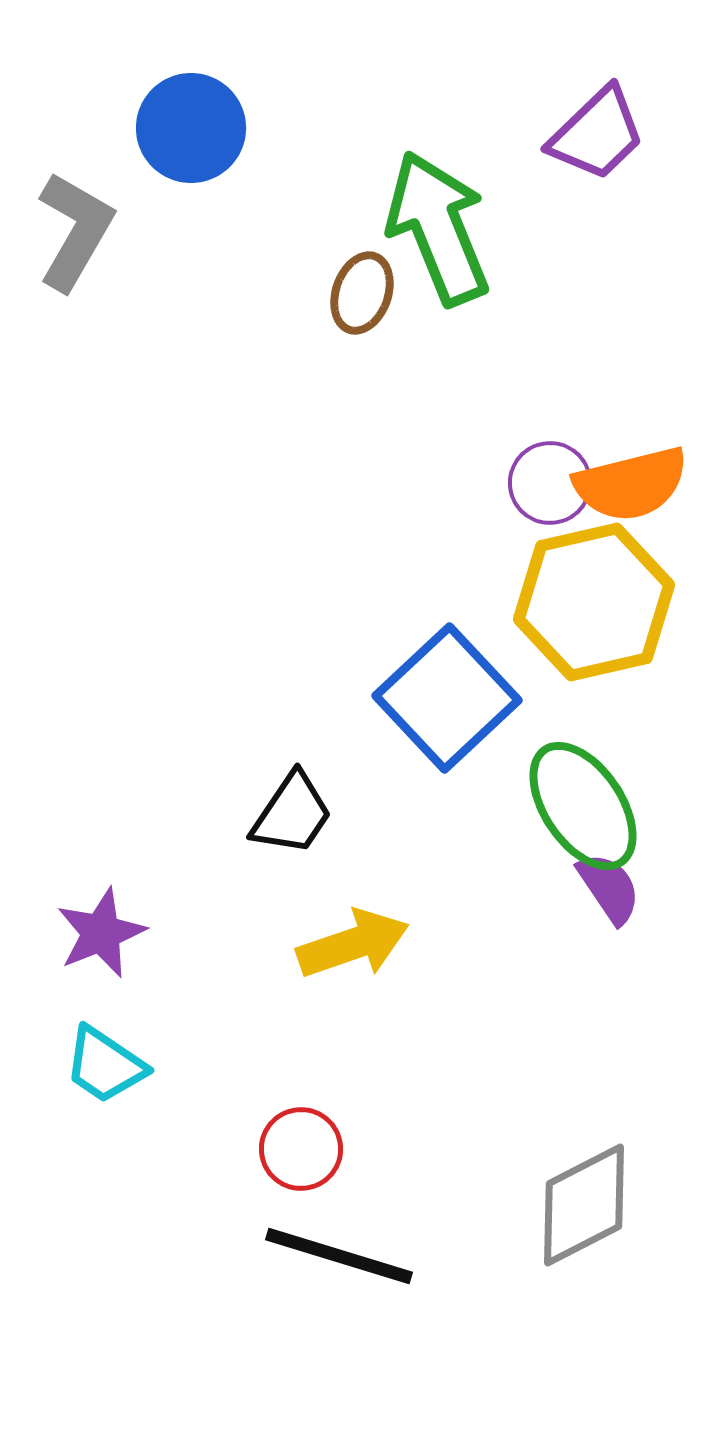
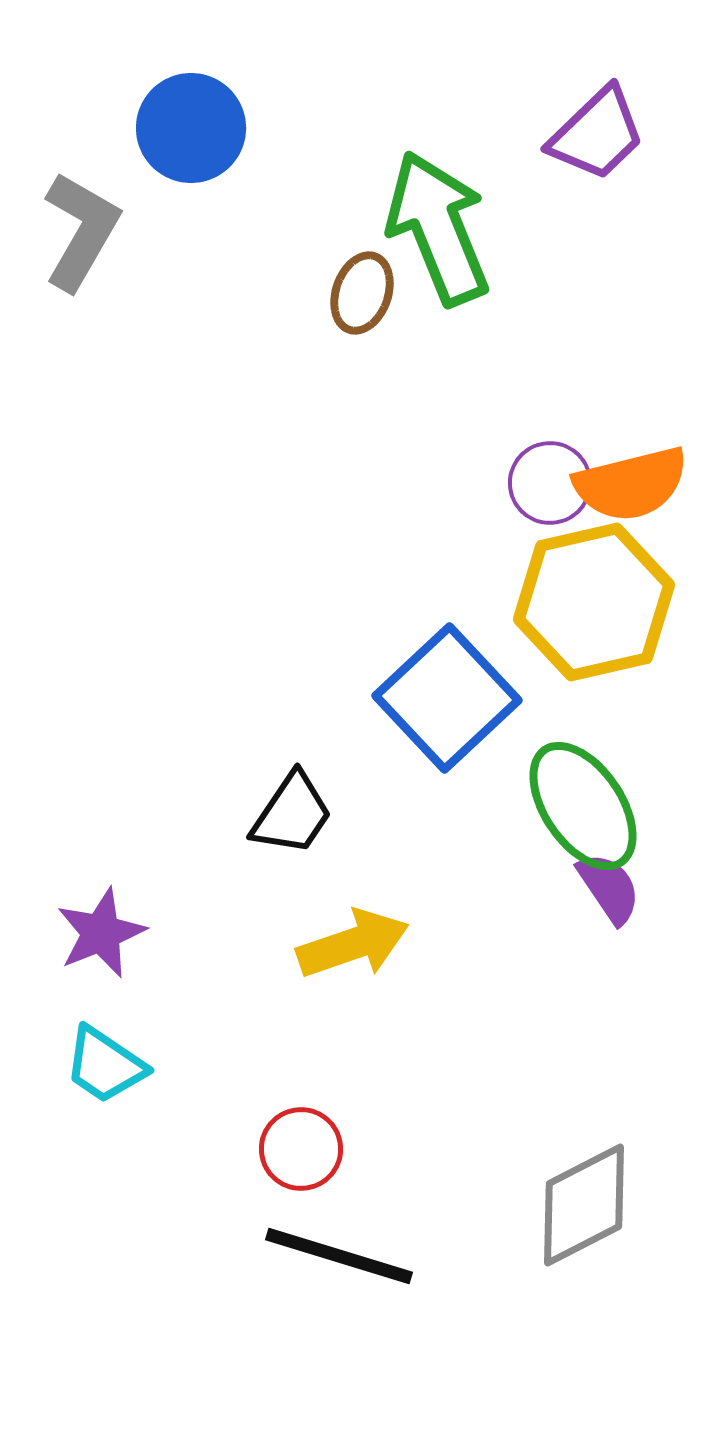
gray L-shape: moved 6 px right
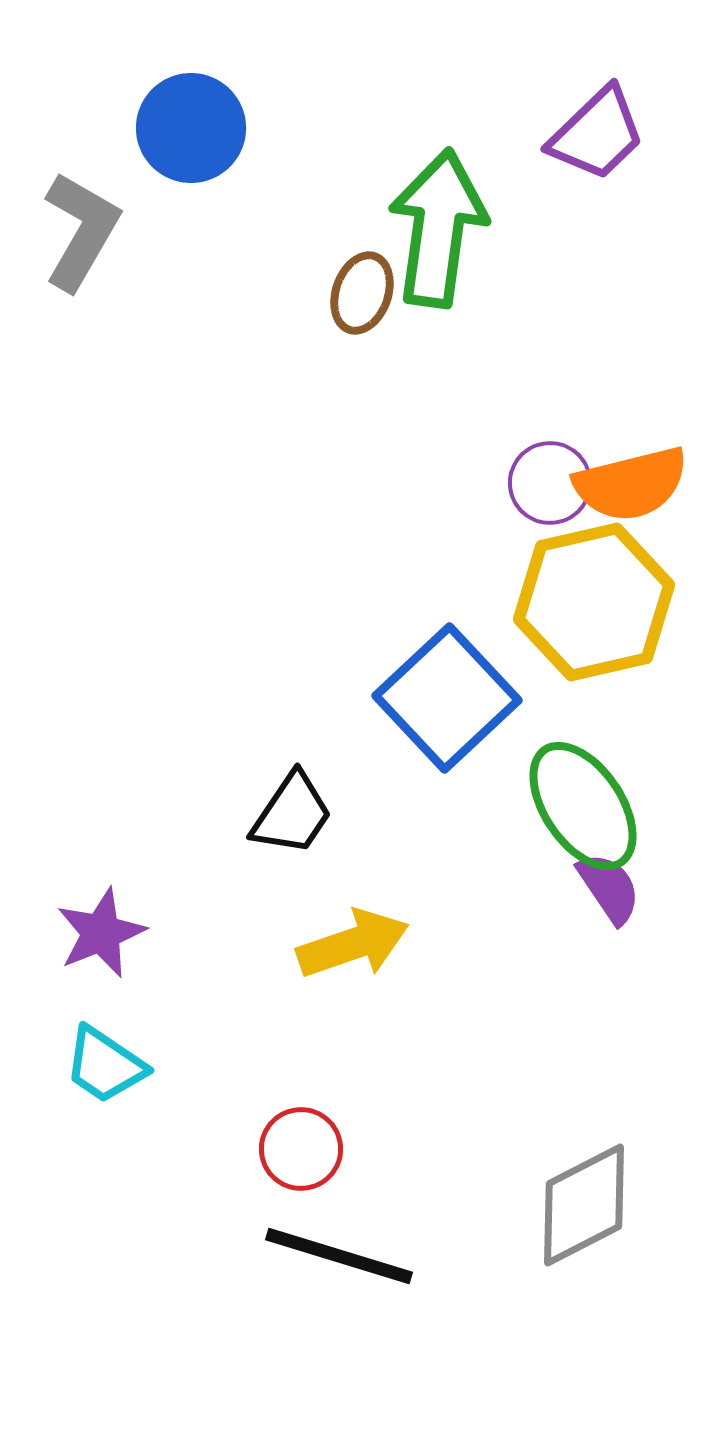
green arrow: rotated 30 degrees clockwise
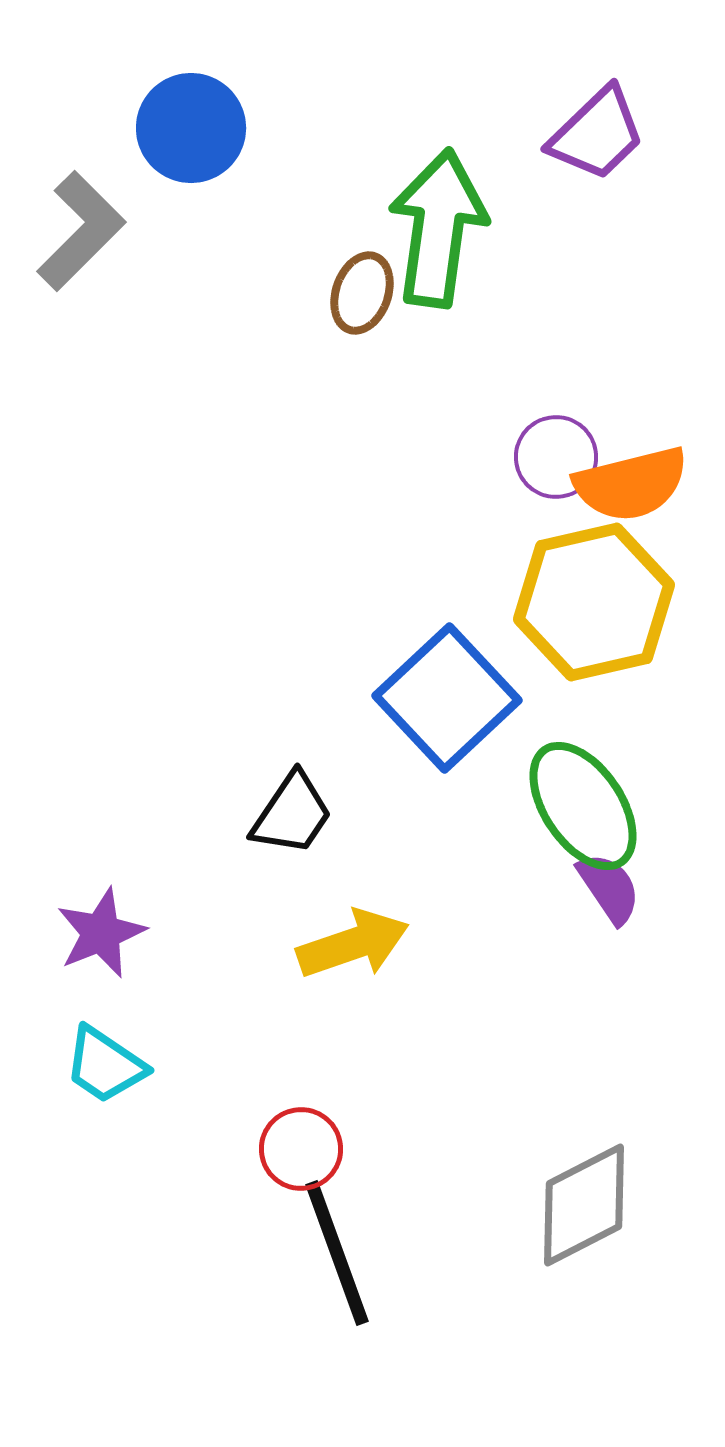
gray L-shape: rotated 15 degrees clockwise
purple circle: moved 6 px right, 26 px up
black line: moved 2 px left, 3 px up; rotated 53 degrees clockwise
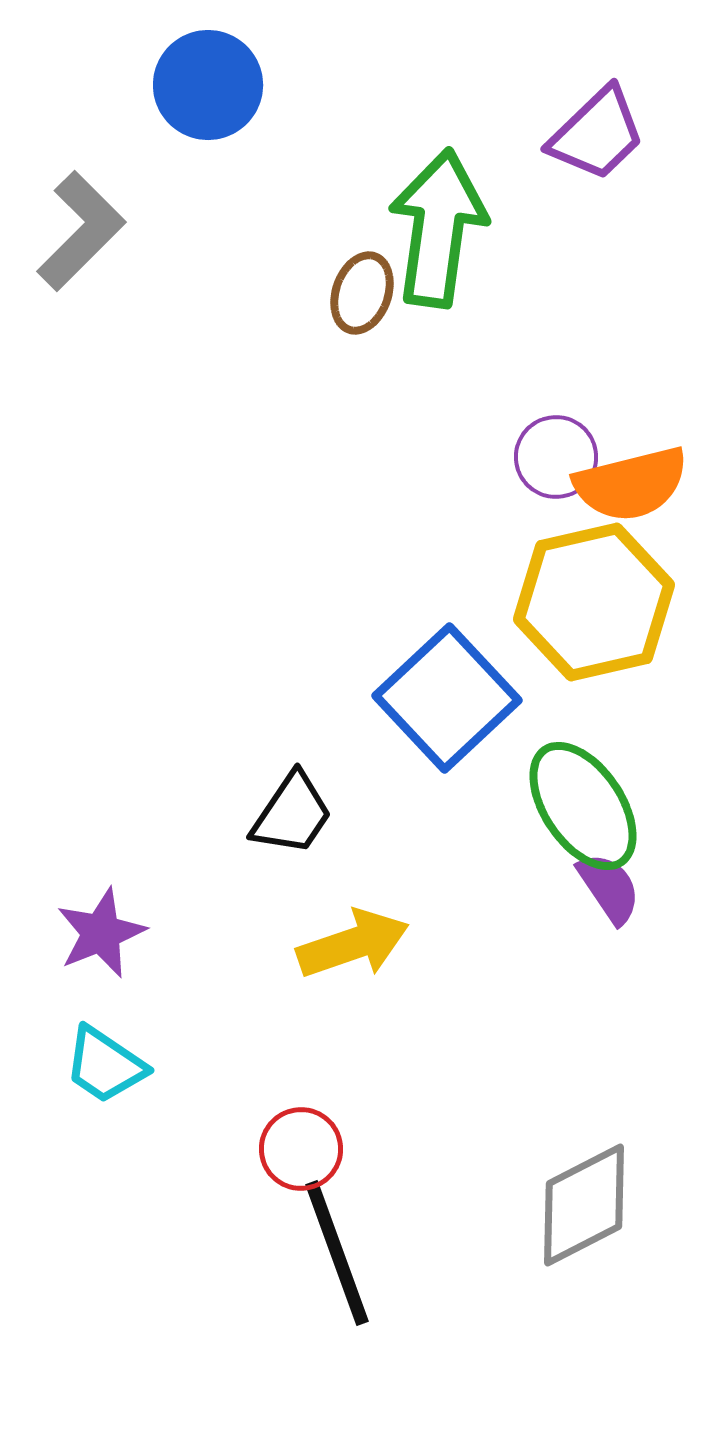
blue circle: moved 17 px right, 43 px up
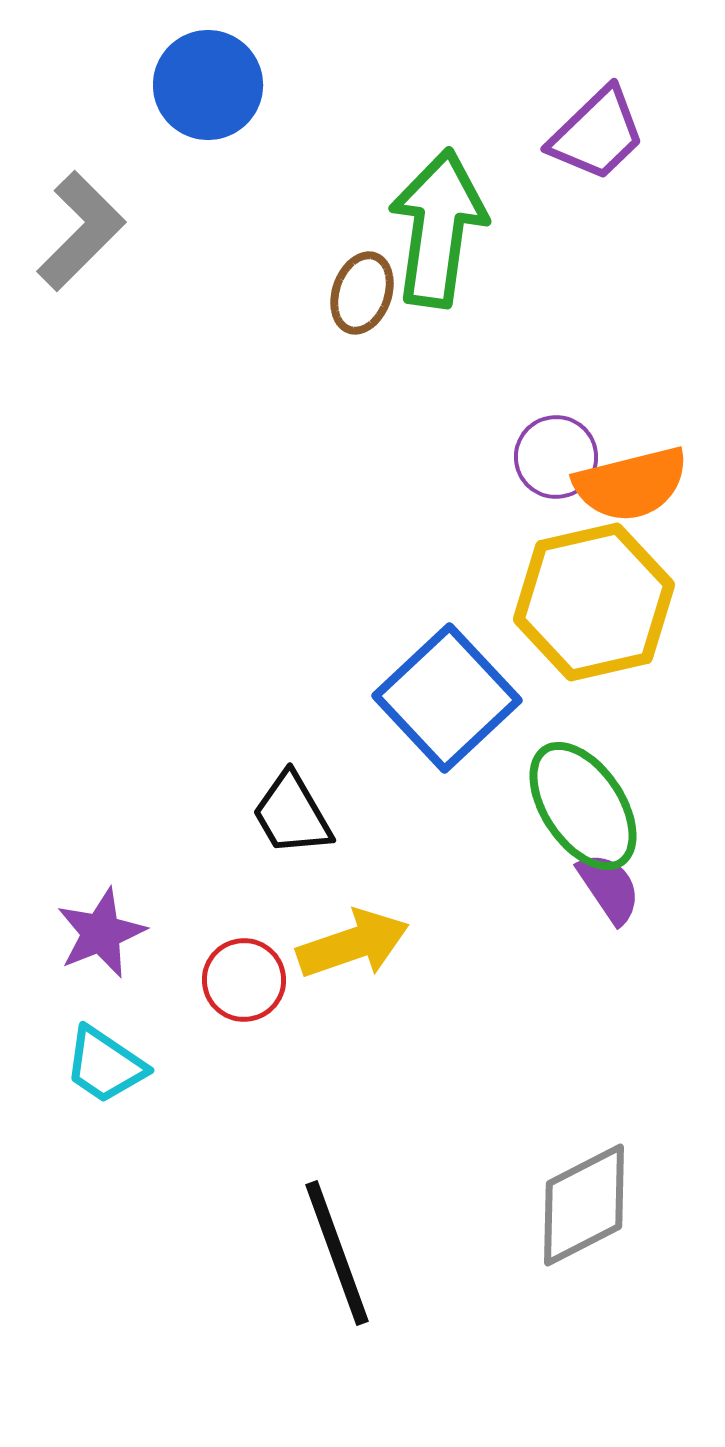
black trapezoid: rotated 116 degrees clockwise
red circle: moved 57 px left, 169 px up
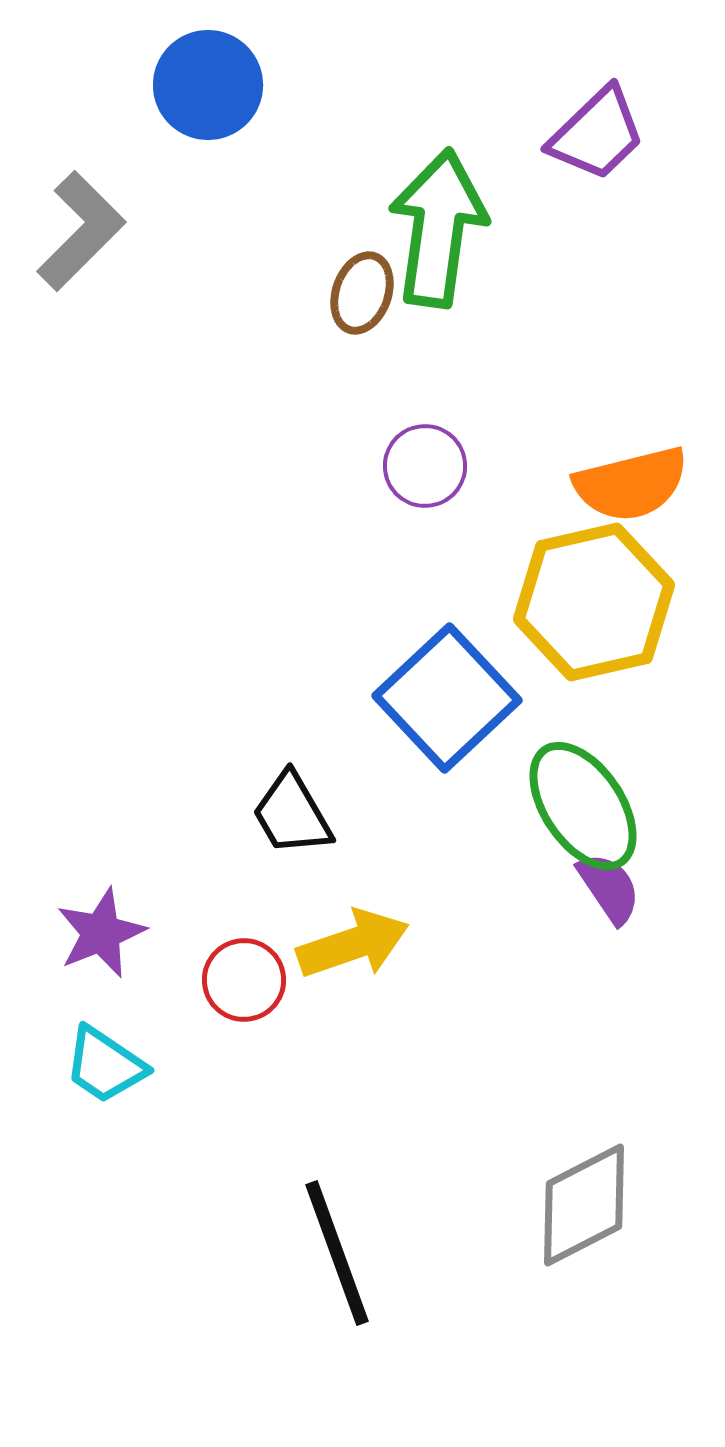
purple circle: moved 131 px left, 9 px down
